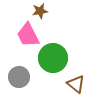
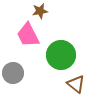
green circle: moved 8 px right, 3 px up
gray circle: moved 6 px left, 4 px up
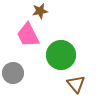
brown triangle: rotated 12 degrees clockwise
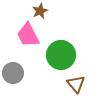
brown star: rotated 14 degrees counterclockwise
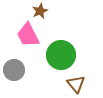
gray circle: moved 1 px right, 3 px up
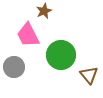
brown star: moved 4 px right
gray circle: moved 3 px up
brown triangle: moved 13 px right, 9 px up
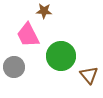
brown star: rotated 28 degrees clockwise
green circle: moved 1 px down
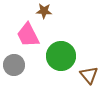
gray circle: moved 2 px up
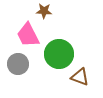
green circle: moved 2 px left, 2 px up
gray circle: moved 4 px right, 1 px up
brown triangle: moved 9 px left, 2 px down; rotated 30 degrees counterclockwise
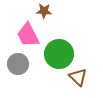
brown triangle: moved 2 px left; rotated 24 degrees clockwise
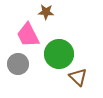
brown star: moved 2 px right, 1 px down
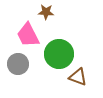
brown triangle: rotated 24 degrees counterclockwise
